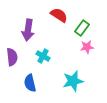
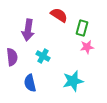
green rectangle: rotated 21 degrees counterclockwise
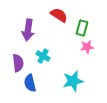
purple semicircle: moved 6 px right, 6 px down
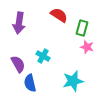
purple arrow: moved 9 px left, 7 px up
pink star: rotated 24 degrees clockwise
purple semicircle: moved 1 px down; rotated 24 degrees counterclockwise
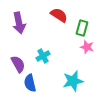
purple arrow: rotated 20 degrees counterclockwise
cyan cross: rotated 32 degrees clockwise
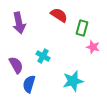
pink star: moved 6 px right
cyan cross: rotated 32 degrees counterclockwise
purple semicircle: moved 2 px left, 1 px down
blue semicircle: moved 1 px left, 1 px down; rotated 30 degrees clockwise
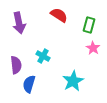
green rectangle: moved 7 px right, 3 px up
pink star: moved 1 px down; rotated 16 degrees clockwise
purple semicircle: rotated 24 degrees clockwise
cyan star: rotated 15 degrees counterclockwise
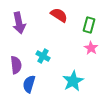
pink star: moved 2 px left
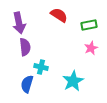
green rectangle: rotated 63 degrees clockwise
pink star: rotated 16 degrees clockwise
cyan cross: moved 2 px left, 11 px down; rotated 16 degrees counterclockwise
purple semicircle: moved 9 px right, 18 px up
blue semicircle: moved 2 px left
